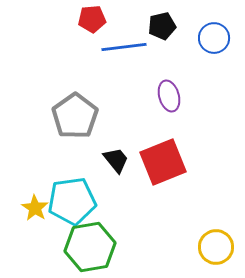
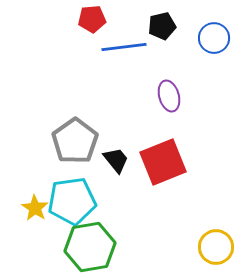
gray pentagon: moved 25 px down
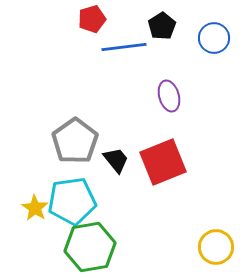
red pentagon: rotated 12 degrees counterclockwise
black pentagon: rotated 20 degrees counterclockwise
